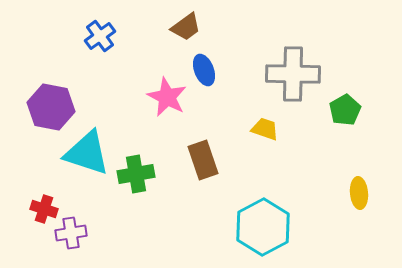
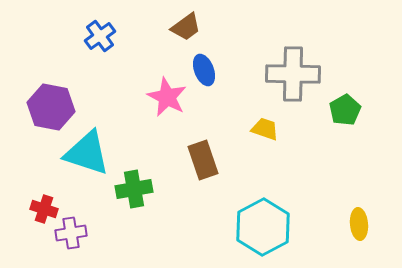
green cross: moved 2 px left, 15 px down
yellow ellipse: moved 31 px down
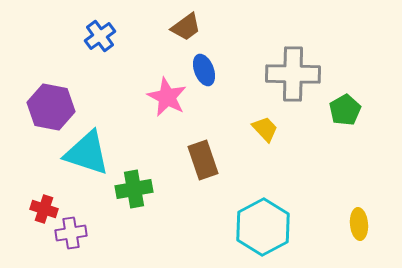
yellow trapezoid: rotated 28 degrees clockwise
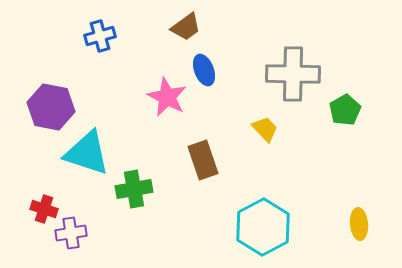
blue cross: rotated 20 degrees clockwise
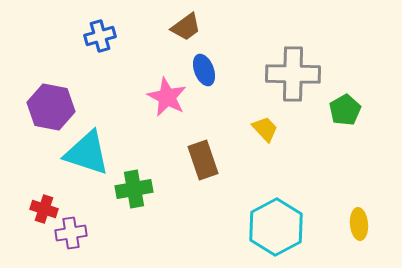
cyan hexagon: moved 13 px right
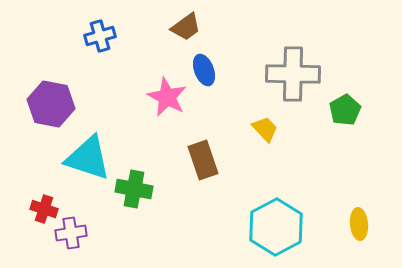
purple hexagon: moved 3 px up
cyan triangle: moved 1 px right, 5 px down
green cross: rotated 21 degrees clockwise
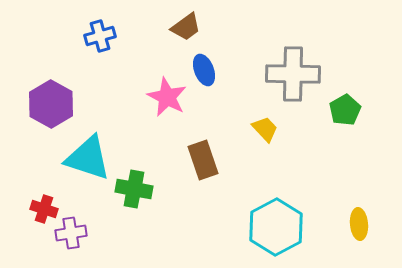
purple hexagon: rotated 18 degrees clockwise
